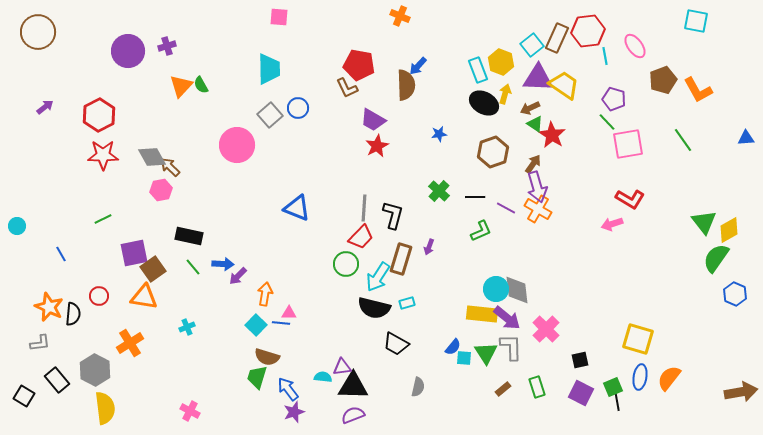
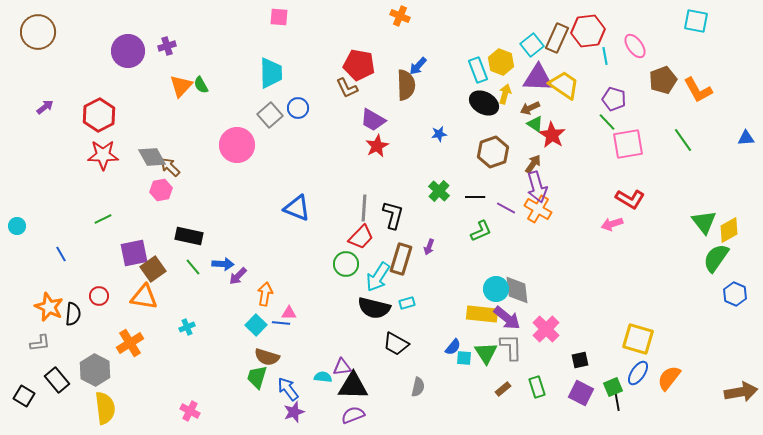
cyan trapezoid at (269, 69): moved 2 px right, 4 px down
blue ellipse at (640, 377): moved 2 px left, 4 px up; rotated 25 degrees clockwise
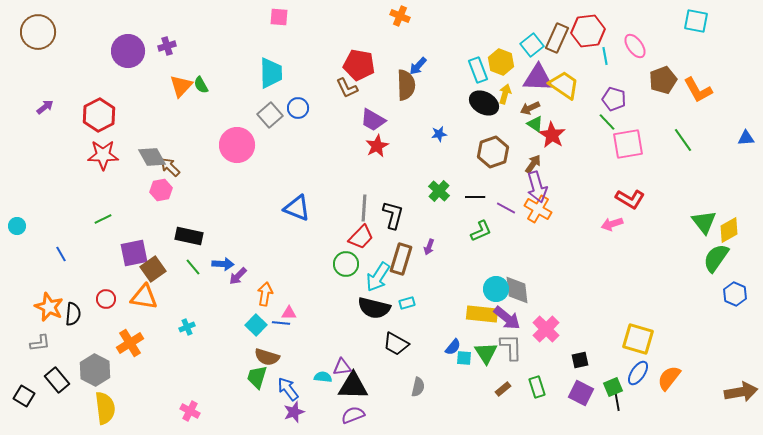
red circle at (99, 296): moved 7 px right, 3 px down
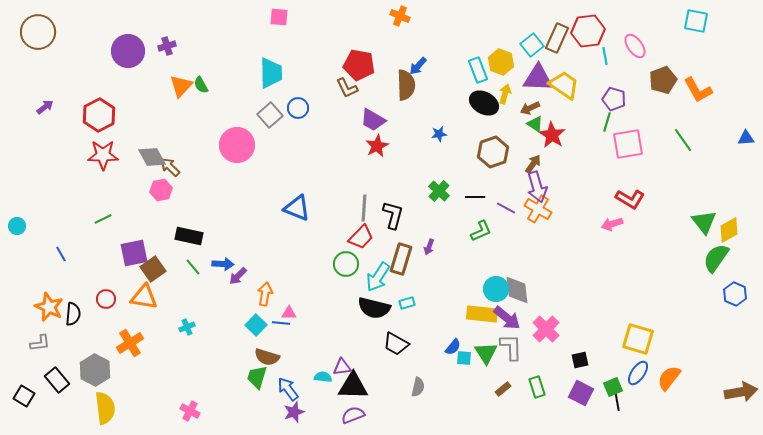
green line at (607, 122): rotated 60 degrees clockwise
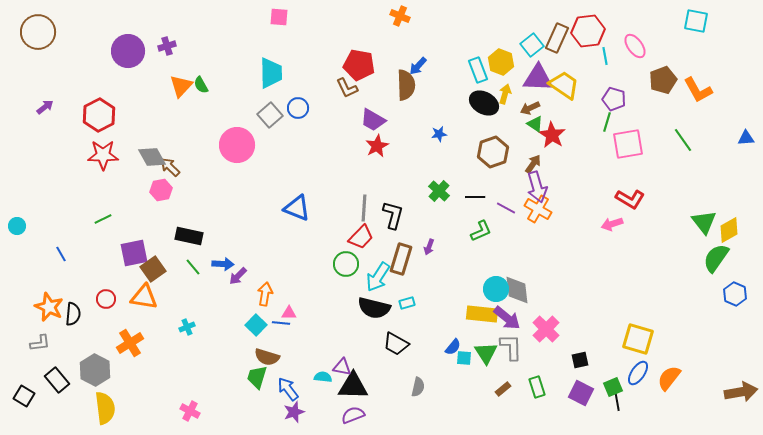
purple triangle at (342, 367): rotated 18 degrees clockwise
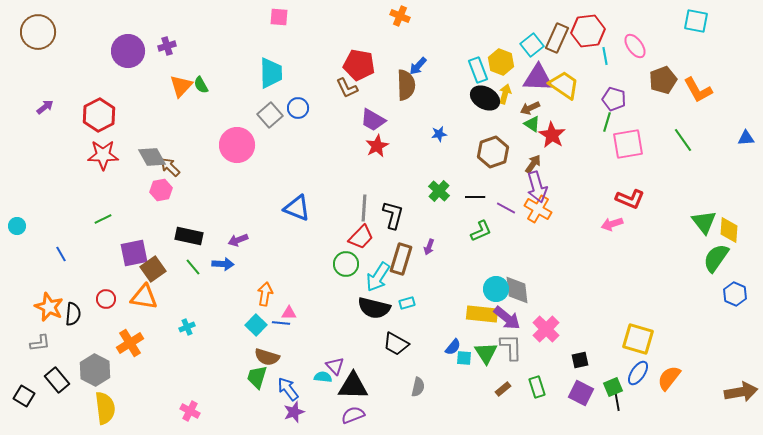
black ellipse at (484, 103): moved 1 px right, 5 px up
green triangle at (535, 124): moved 3 px left
red L-shape at (630, 199): rotated 8 degrees counterclockwise
yellow diamond at (729, 230): rotated 56 degrees counterclockwise
purple arrow at (238, 276): moved 36 px up; rotated 24 degrees clockwise
purple triangle at (342, 367): moved 7 px left, 1 px up; rotated 36 degrees clockwise
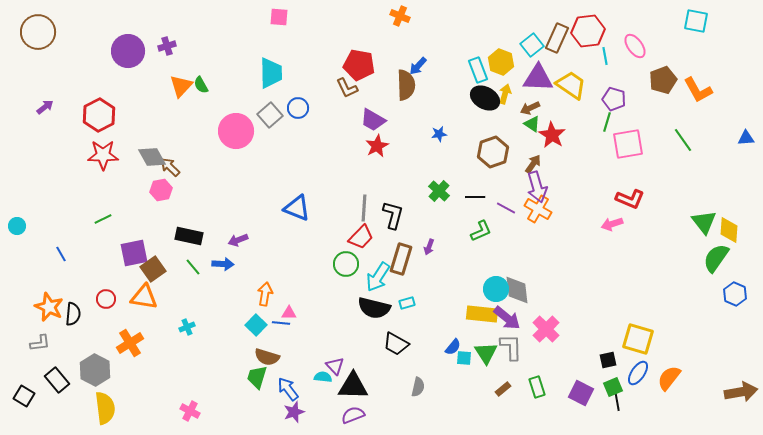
yellow trapezoid at (564, 85): moved 7 px right
pink circle at (237, 145): moved 1 px left, 14 px up
black square at (580, 360): moved 28 px right
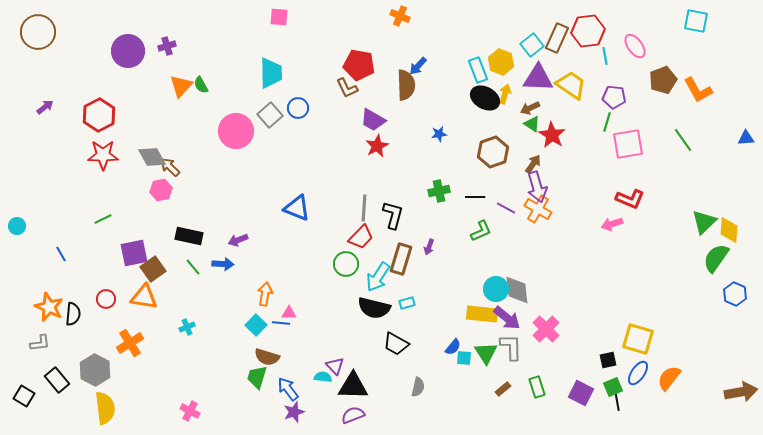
purple pentagon at (614, 99): moved 2 px up; rotated 10 degrees counterclockwise
green cross at (439, 191): rotated 35 degrees clockwise
green triangle at (704, 222): rotated 24 degrees clockwise
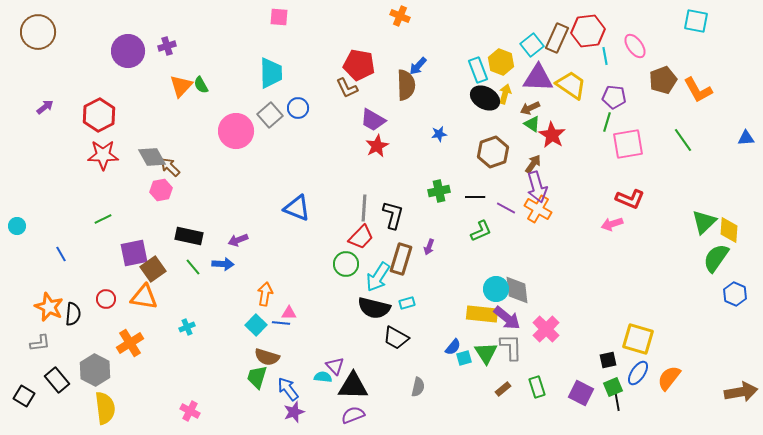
black trapezoid at (396, 344): moved 6 px up
cyan square at (464, 358): rotated 21 degrees counterclockwise
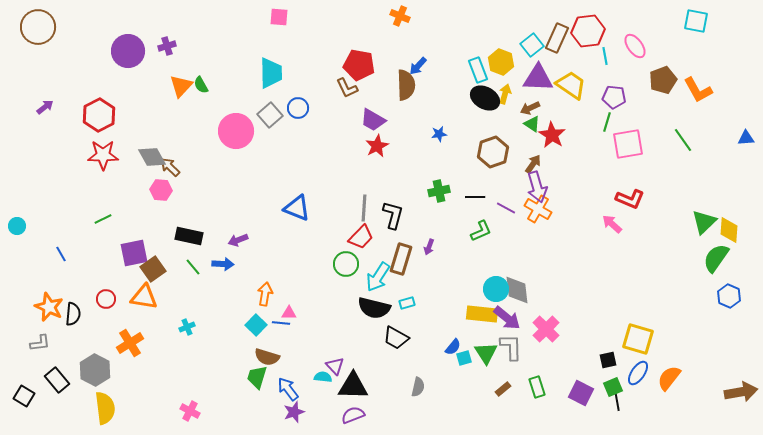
brown circle at (38, 32): moved 5 px up
pink hexagon at (161, 190): rotated 15 degrees clockwise
pink arrow at (612, 224): rotated 60 degrees clockwise
blue hexagon at (735, 294): moved 6 px left, 2 px down
